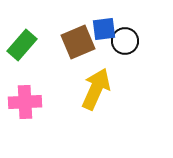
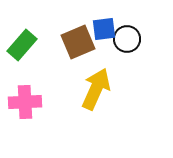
black circle: moved 2 px right, 2 px up
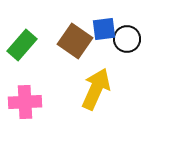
brown square: moved 3 px left, 1 px up; rotated 32 degrees counterclockwise
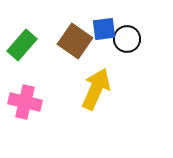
pink cross: rotated 16 degrees clockwise
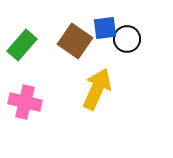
blue square: moved 1 px right, 1 px up
yellow arrow: moved 1 px right
